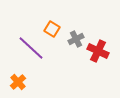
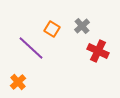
gray cross: moved 6 px right, 13 px up; rotated 14 degrees counterclockwise
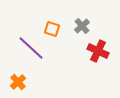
orange square: rotated 14 degrees counterclockwise
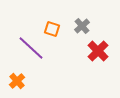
red cross: rotated 20 degrees clockwise
orange cross: moved 1 px left, 1 px up
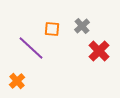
orange square: rotated 14 degrees counterclockwise
red cross: moved 1 px right
